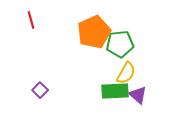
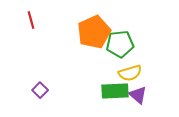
yellow semicircle: moved 4 px right; rotated 45 degrees clockwise
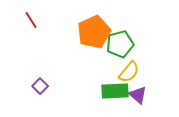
red line: rotated 18 degrees counterclockwise
green pentagon: rotated 8 degrees counterclockwise
yellow semicircle: moved 1 px left, 1 px up; rotated 35 degrees counterclockwise
purple square: moved 4 px up
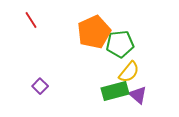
green pentagon: rotated 8 degrees clockwise
green rectangle: rotated 12 degrees counterclockwise
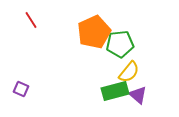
purple square: moved 19 px left, 3 px down; rotated 21 degrees counterclockwise
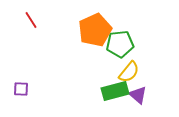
orange pentagon: moved 1 px right, 2 px up
purple square: rotated 21 degrees counterclockwise
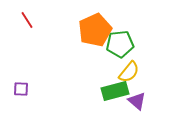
red line: moved 4 px left
purple triangle: moved 1 px left, 6 px down
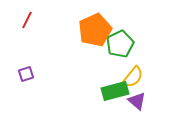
red line: rotated 60 degrees clockwise
green pentagon: rotated 20 degrees counterclockwise
yellow semicircle: moved 4 px right, 5 px down
purple square: moved 5 px right, 15 px up; rotated 21 degrees counterclockwise
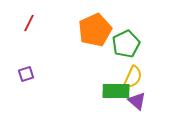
red line: moved 2 px right, 3 px down
green pentagon: moved 6 px right
yellow semicircle: rotated 15 degrees counterclockwise
green rectangle: moved 1 px right; rotated 16 degrees clockwise
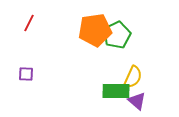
orange pentagon: rotated 16 degrees clockwise
green pentagon: moved 9 px left, 9 px up
purple square: rotated 21 degrees clockwise
